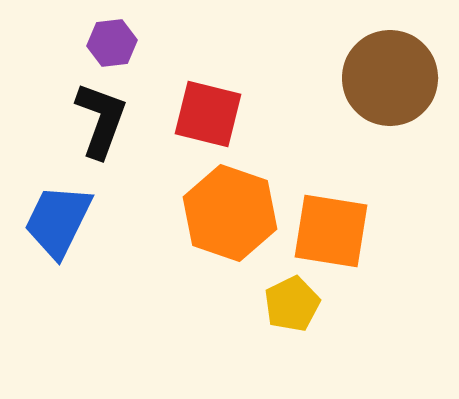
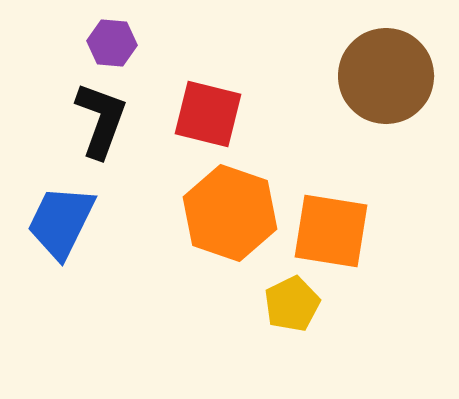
purple hexagon: rotated 12 degrees clockwise
brown circle: moved 4 px left, 2 px up
blue trapezoid: moved 3 px right, 1 px down
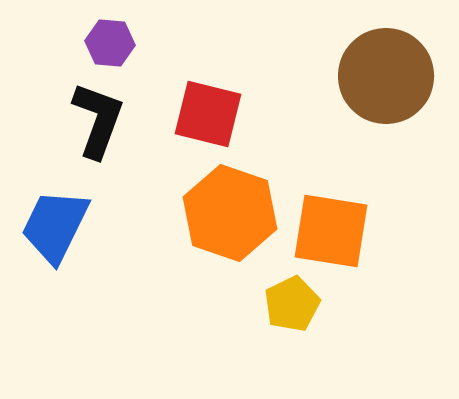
purple hexagon: moved 2 px left
black L-shape: moved 3 px left
blue trapezoid: moved 6 px left, 4 px down
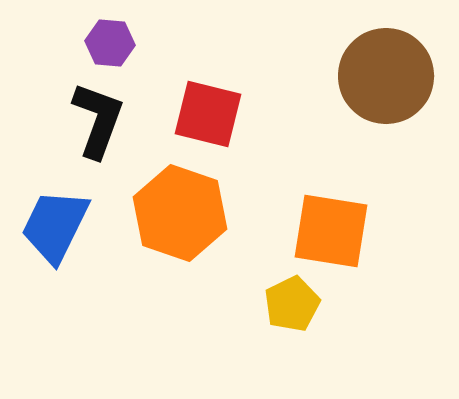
orange hexagon: moved 50 px left
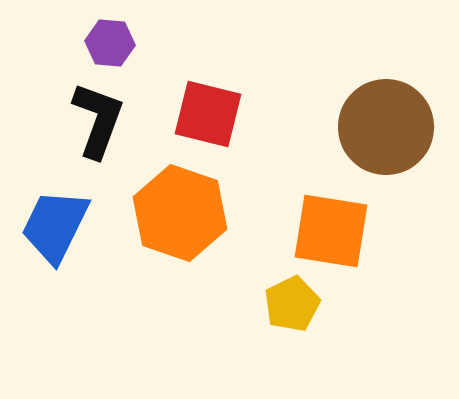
brown circle: moved 51 px down
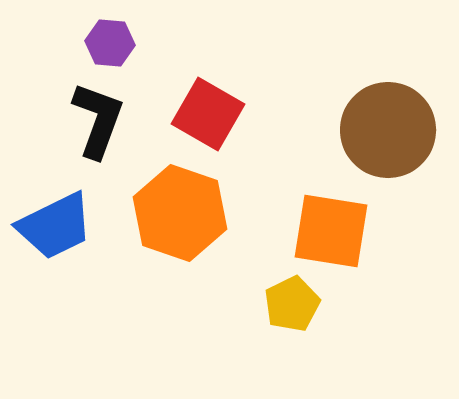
red square: rotated 16 degrees clockwise
brown circle: moved 2 px right, 3 px down
blue trapezoid: rotated 142 degrees counterclockwise
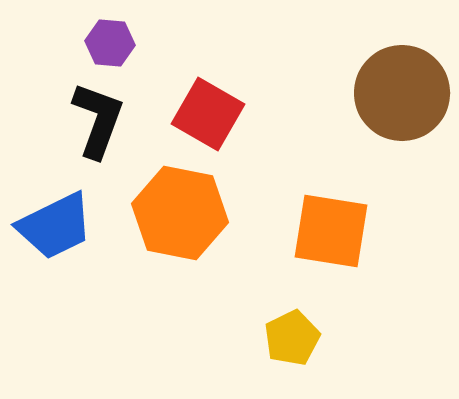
brown circle: moved 14 px right, 37 px up
orange hexagon: rotated 8 degrees counterclockwise
yellow pentagon: moved 34 px down
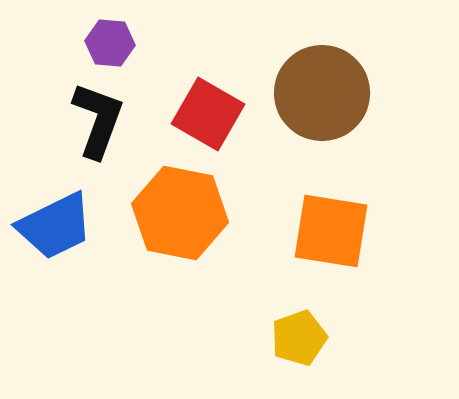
brown circle: moved 80 px left
yellow pentagon: moved 7 px right; rotated 6 degrees clockwise
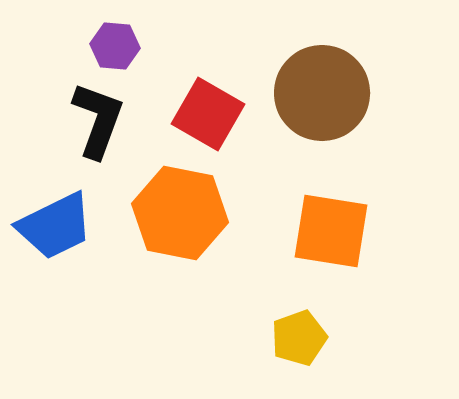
purple hexagon: moved 5 px right, 3 px down
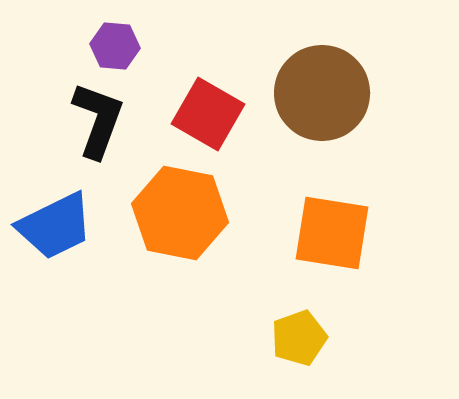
orange square: moved 1 px right, 2 px down
